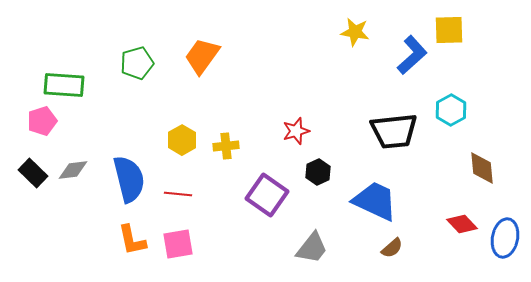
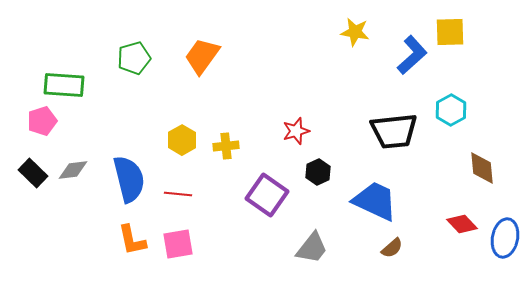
yellow square: moved 1 px right, 2 px down
green pentagon: moved 3 px left, 5 px up
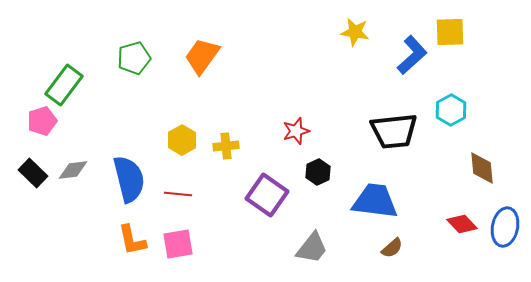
green rectangle: rotated 57 degrees counterclockwise
blue trapezoid: rotated 18 degrees counterclockwise
blue ellipse: moved 11 px up
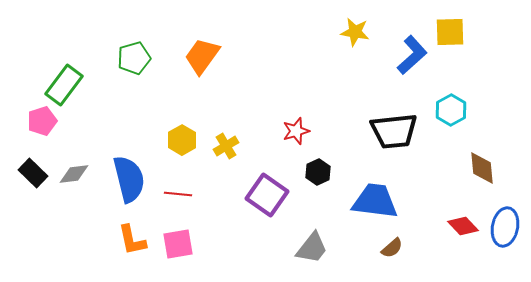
yellow cross: rotated 25 degrees counterclockwise
gray diamond: moved 1 px right, 4 px down
red diamond: moved 1 px right, 2 px down
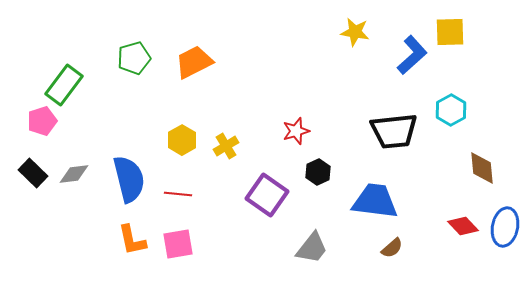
orange trapezoid: moved 8 px left, 6 px down; rotated 27 degrees clockwise
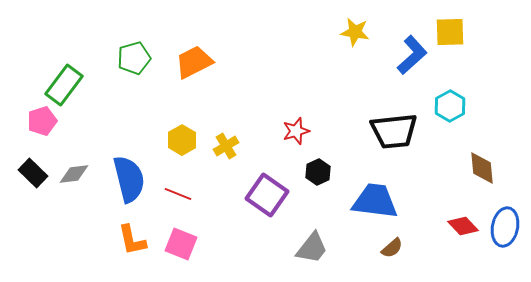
cyan hexagon: moved 1 px left, 4 px up
red line: rotated 16 degrees clockwise
pink square: moved 3 px right; rotated 32 degrees clockwise
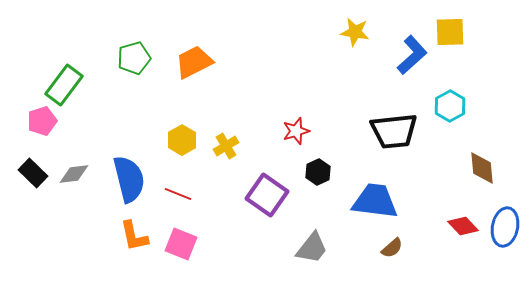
orange L-shape: moved 2 px right, 4 px up
